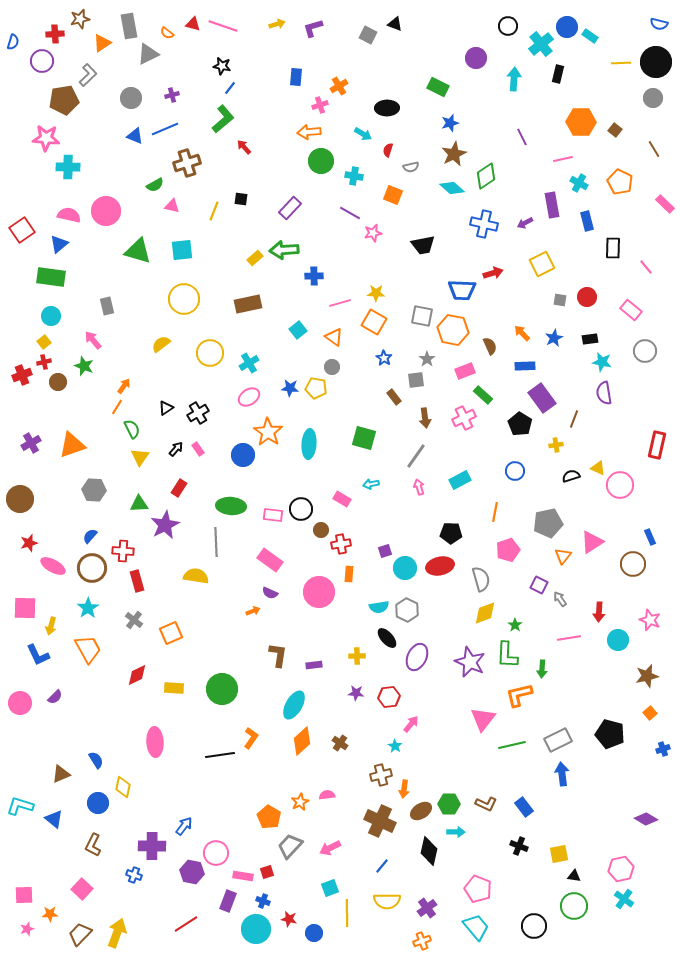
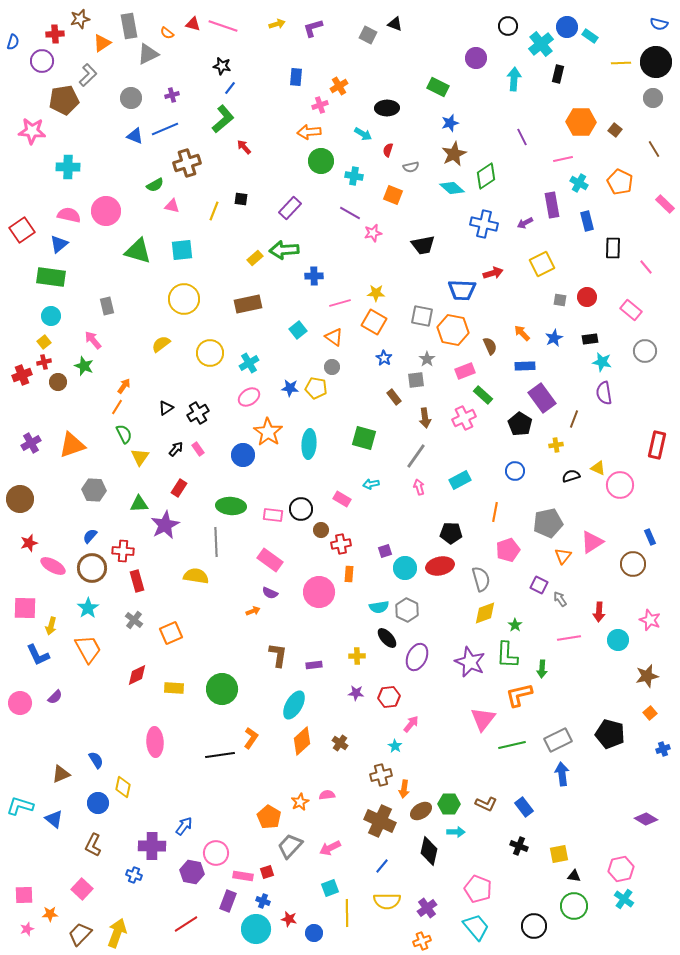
pink star at (46, 138): moved 14 px left, 7 px up
green semicircle at (132, 429): moved 8 px left, 5 px down
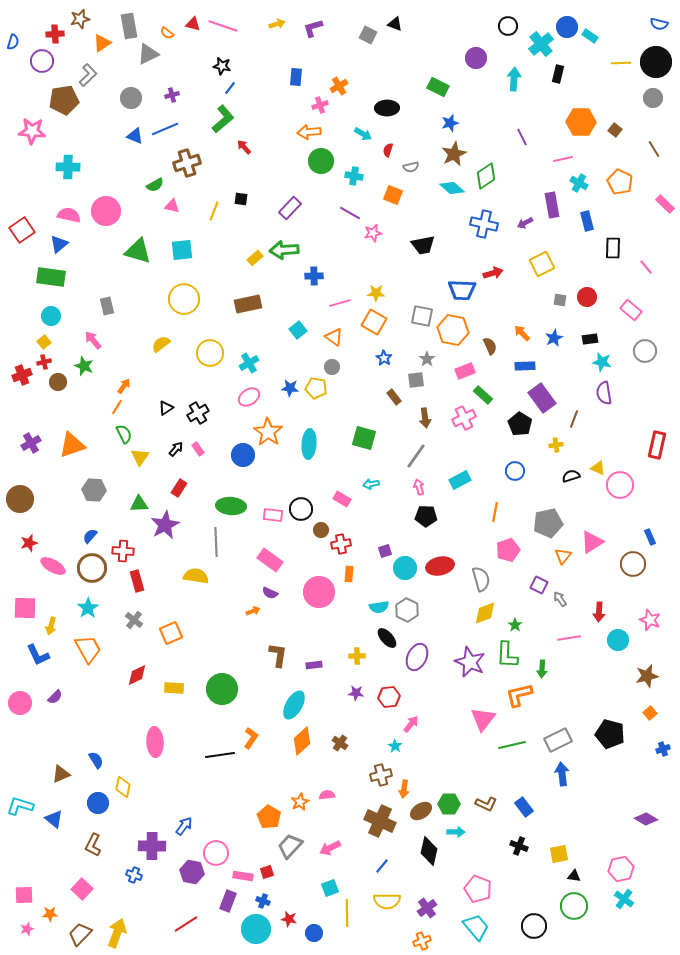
black pentagon at (451, 533): moved 25 px left, 17 px up
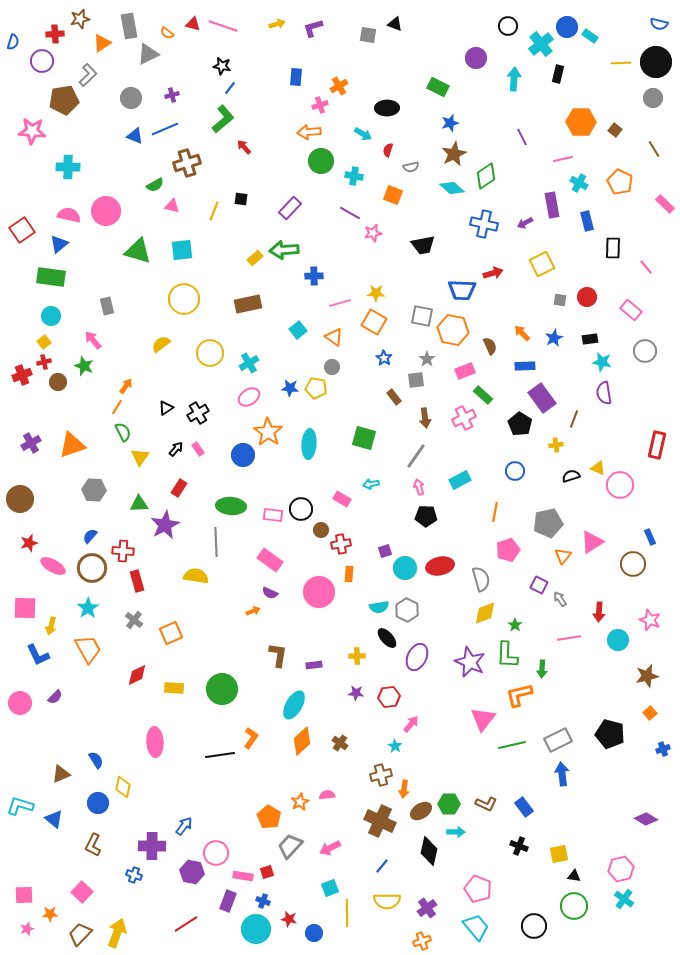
gray square at (368, 35): rotated 18 degrees counterclockwise
orange arrow at (124, 386): moved 2 px right
green semicircle at (124, 434): moved 1 px left, 2 px up
pink square at (82, 889): moved 3 px down
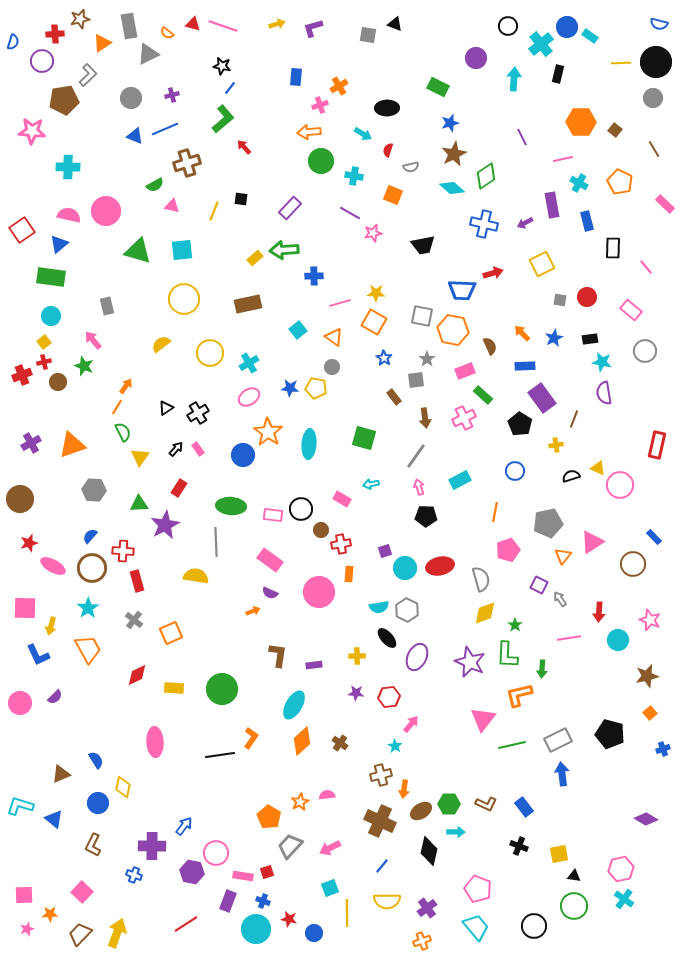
blue rectangle at (650, 537): moved 4 px right; rotated 21 degrees counterclockwise
